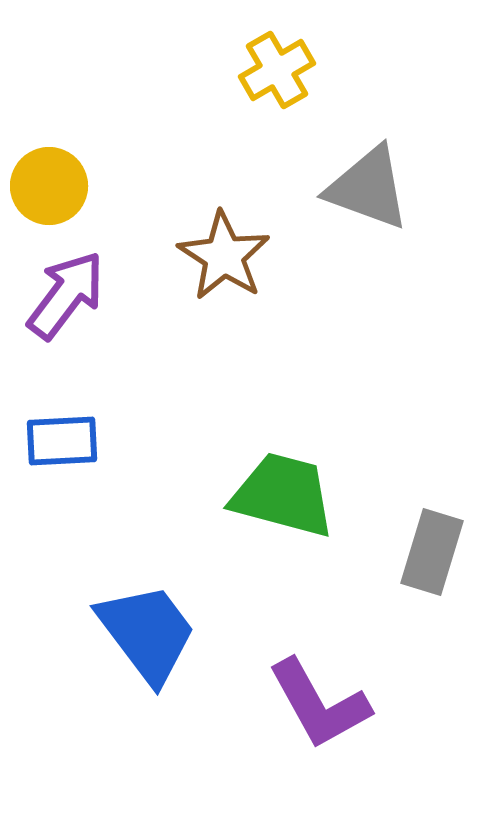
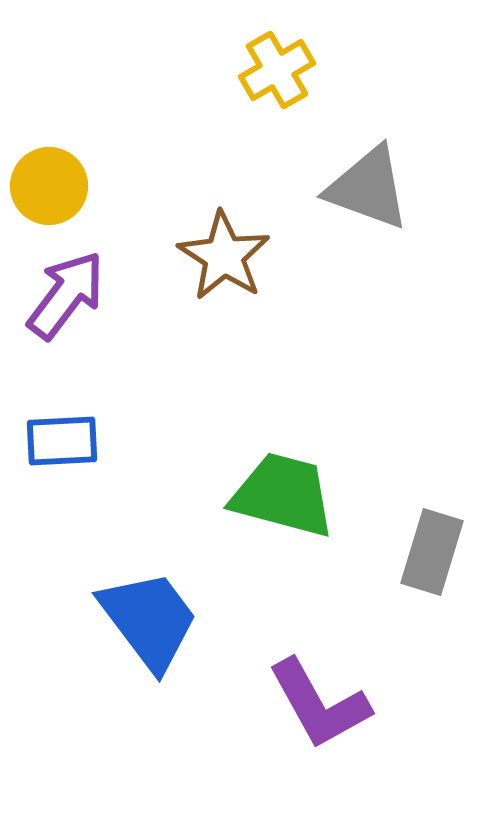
blue trapezoid: moved 2 px right, 13 px up
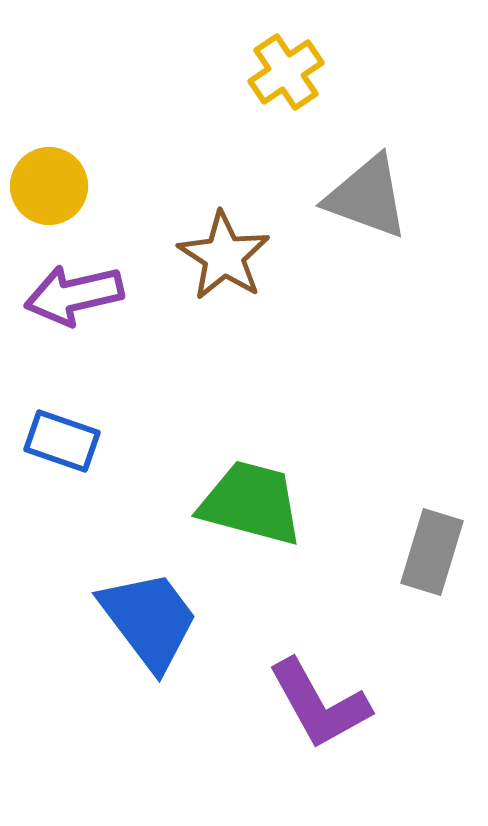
yellow cross: moved 9 px right, 2 px down; rotated 4 degrees counterclockwise
gray triangle: moved 1 px left, 9 px down
purple arrow: moved 8 px right; rotated 140 degrees counterclockwise
blue rectangle: rotated 22 degrees clockwise
green trapezoid: moved 32 px left, 8 px down
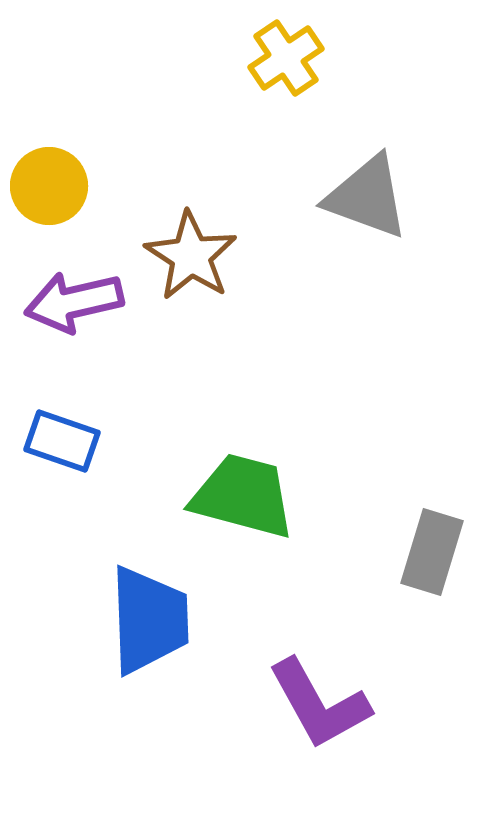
yellow cross: moved 14 px up
brown star: moved 33 px left
purple arrow: moved 7 px down
green trapezoid: moved 8 px left, 7 px up
blue trapezoid: rotated 35 degrees clockwise
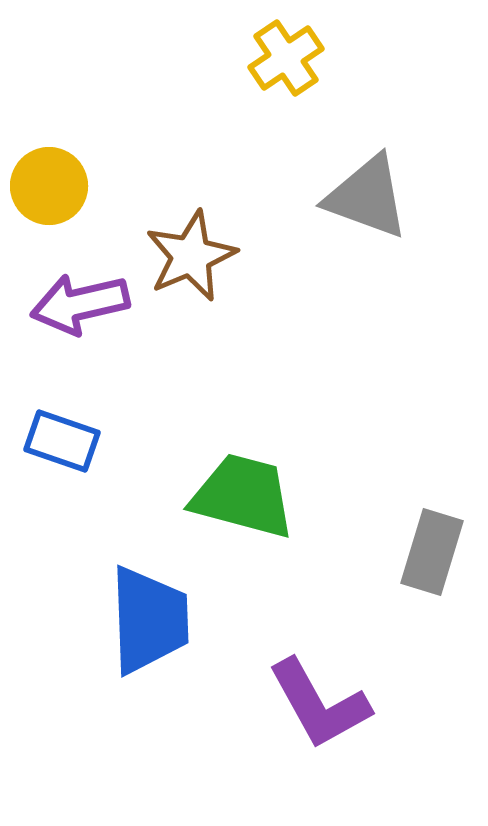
brown star: rotated 16 degrees clockwise
purple arrow: moved 6 px right, 2 px down
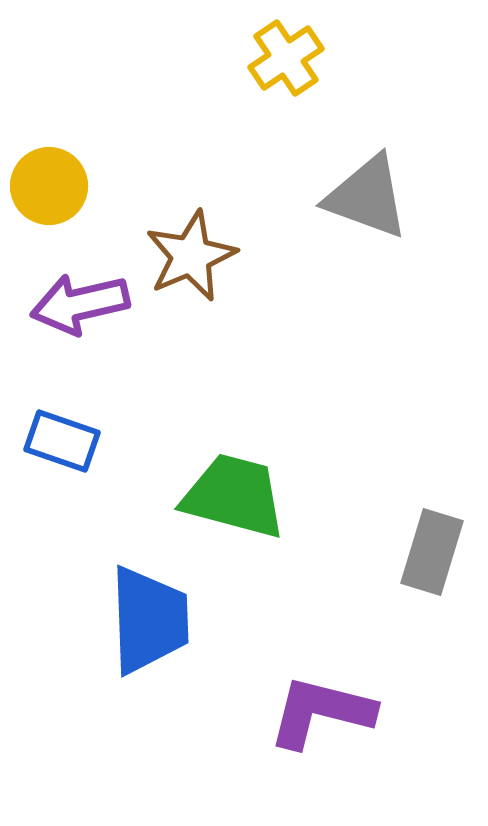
green trapezoid: moved 9 px left
purple L-shape: moved 2 px right, 8 px down; rotated 133 degrees clockwise
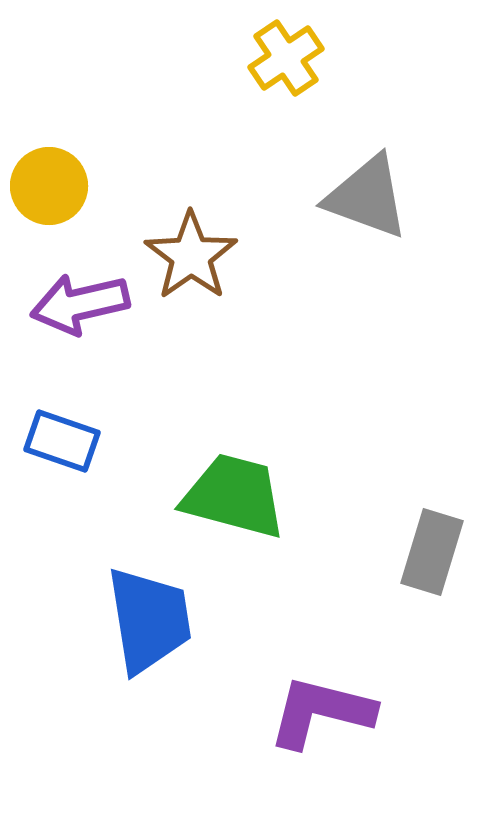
brown star: rotated 12 degrees counterclockwise
blue trapezoid: rotated 7 degrees counterclockwise
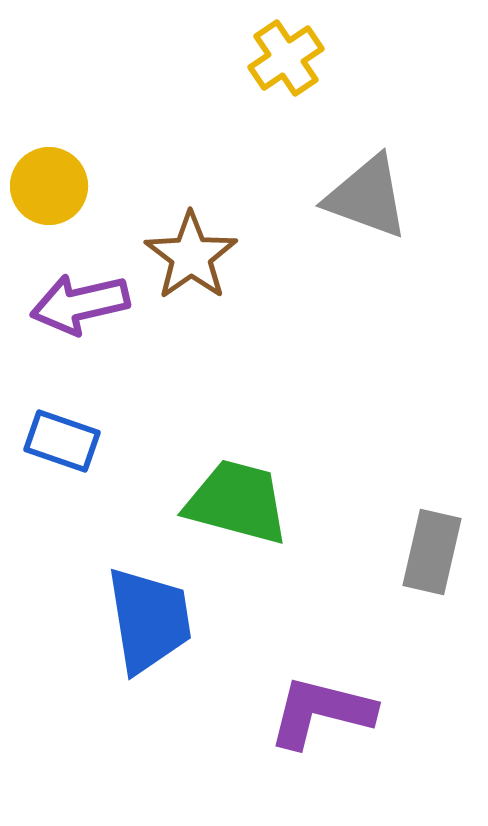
green trapezoid: moved 3 px right, 6 px down
gray rectangle: rotated 4 degrees counterclockwise
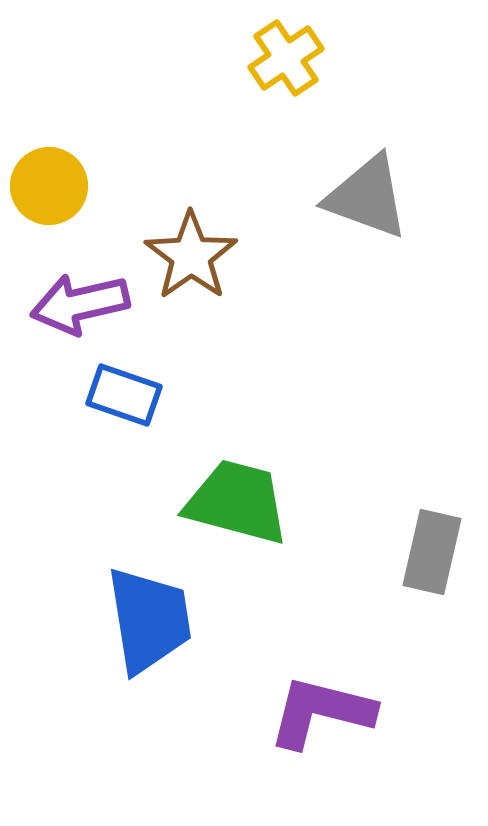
blue rectangle: moved 62 px right, 46 px up
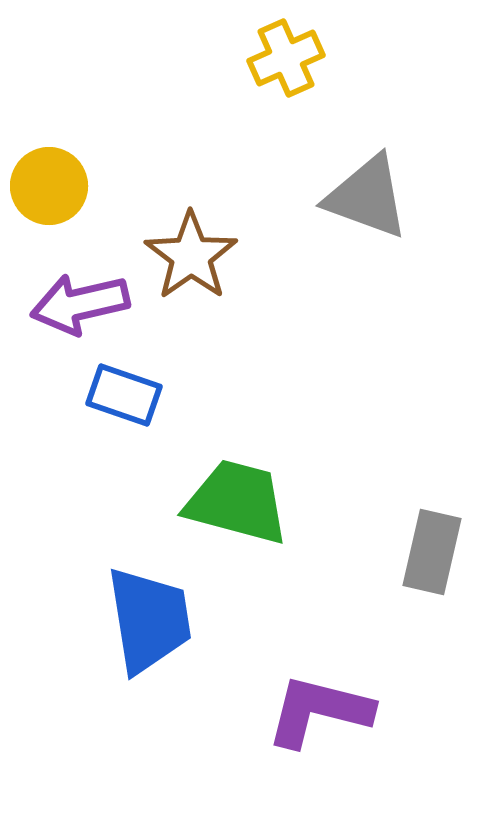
yellow cross: rotated 10 degrees clockwise
purple L-shape: moved 2 px left, 1 px up
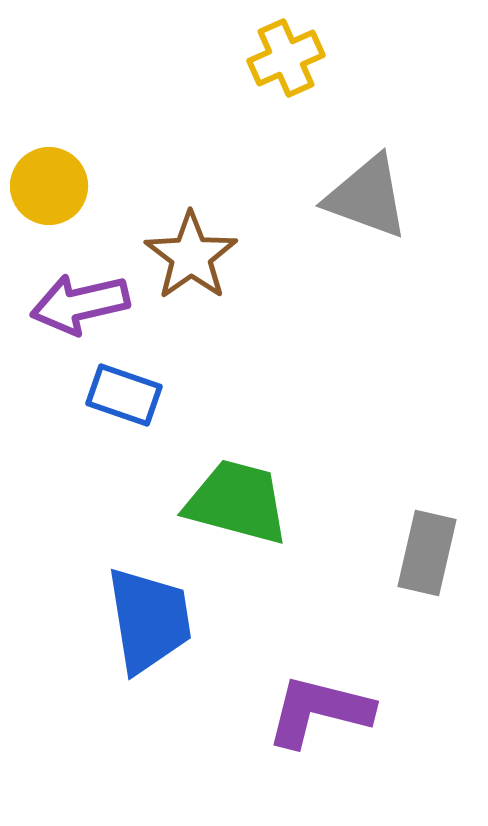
gray rectangle: moved 5 px left, 1 px down
